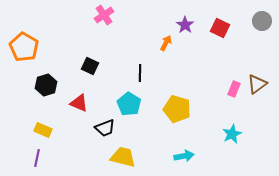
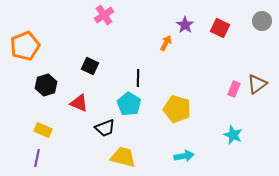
orange pentagon: moved 1 px right, 1 px up; rotated 20 degrees clockwise
black line: moved 2 px left, 5 px down
cyan star: moved 1 px right, 1 px down; rotated 24 degrees counterclockwise
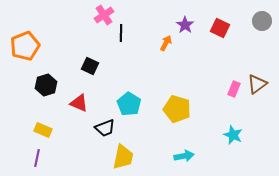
black line: moved 17 px left, 45 px up
yellow trapezoid: rotated 88 degrees clockwise
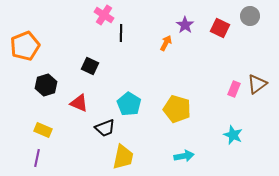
pink cross: rotated 24 degrees counterclockwise
gray circle: moved 12 px left, 5 px up
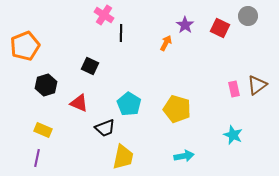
gray circle: moved 2 px left
brown triangle: moved 1 px down
pink rectangle: rotated 35 degrees counterclockwise
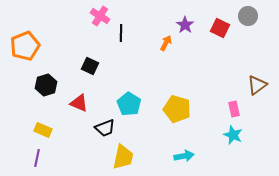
pink cross: moved 4 px left, 1 px down
pink rectangle: moved 20 px down
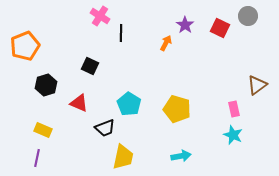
cyan arrow: moved 3 px left
